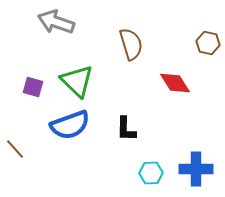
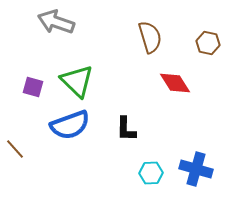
brown semicircle: moved 19 px right, 7 px up
blue cross: rotated 16 degrees clockwise
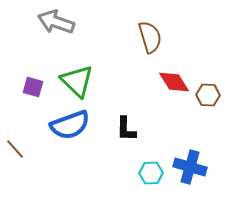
brown hexagon: moved 52 px down; rotated 10 degrees counterclockwise
red diamond: moved 1 px left, 1 px up
blue cross: moved 6 px left, 2 px up
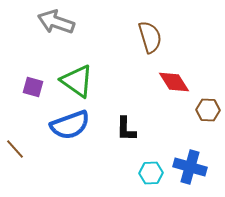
green triangle: rotated 9 degrees counterclockwise
brown hexagon: moved 15 px down
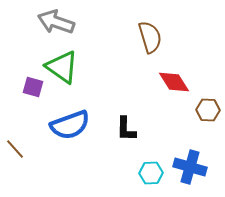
green triangle: moved 15 px left, 14 px up
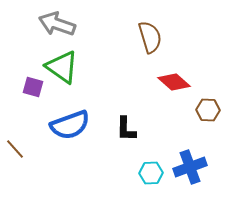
gray arrow: moved 1 px right, 2 px down
red diamond: rotated 16 degrees counterclockwise
blue cross: rotated 36 degrees counterclockwise
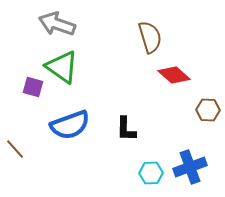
red diamond: moved 7 px up
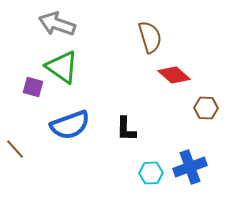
brown hexagon: moved 2 px left, 2 px up
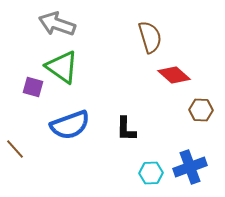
brown hexagon: moved 5 px left, 2 px down
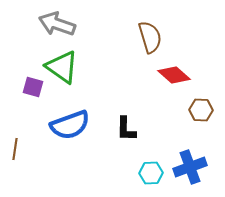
brown line: rotated 50 degrees clockwise
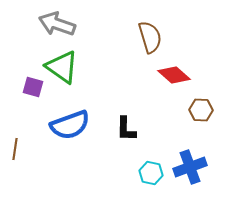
cyan hexagon: rotated 15 degrees clockwise
